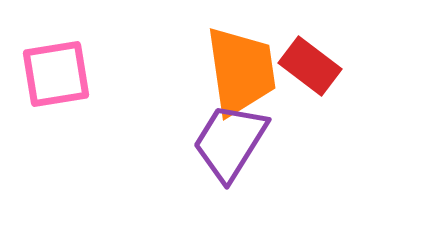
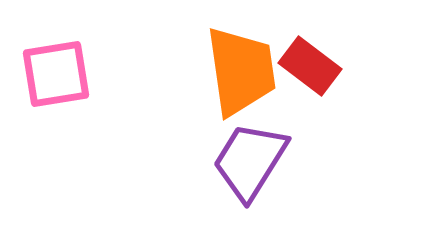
purple trapezoid: moved 20 px right, 19 px down
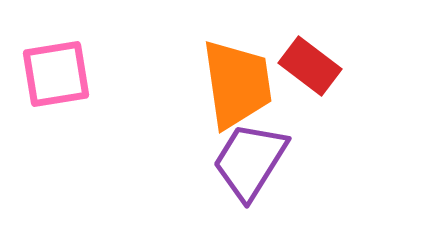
orange trapezoid: moved 4 px left, 13 px down
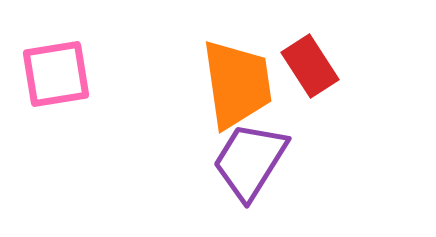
red rectangle: rotated 20 degrees clockwise
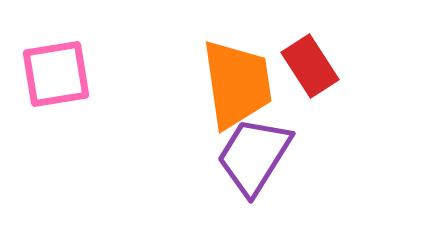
purple trapezoid: moved 4 px right, 5 px up
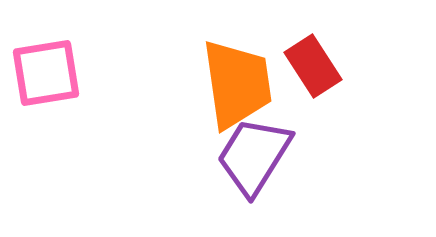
red rectangle: moved 3 px right
pink square: moved 10 px left, 1 px up
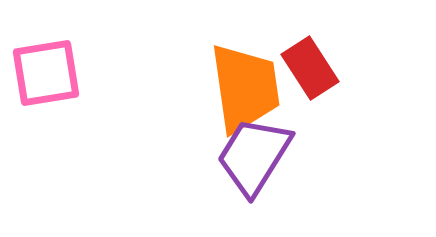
red rectangle: moved 3 px left, 2 px down
orange trapezoid: moved 8 px right, 4 px down
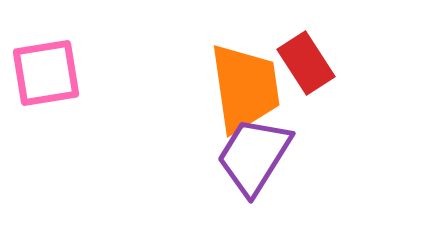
red rectangle: moved 4 px left, 5 px up
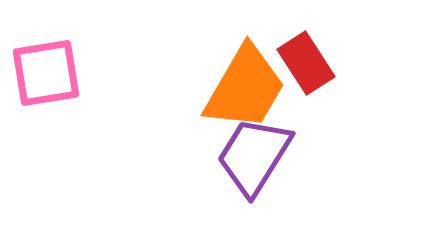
orange trapezoid: rotated 38 degrees clockwise
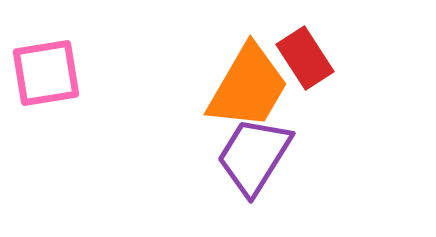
red rectangle: moved 1 px left, 5 px up
orange trapezoid: moved 3 px right, 1 px up
